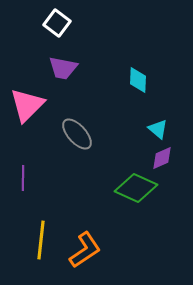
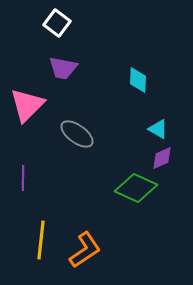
cyan triangle: rotated 10 degrees counterclockwise
gray ellipse: rotated 12 degrees counterclockwise
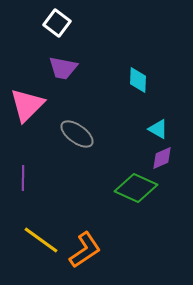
yellow line: rotated 60 degrees counterclockwise
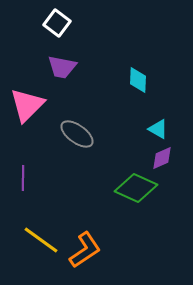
purple trapezoid: moved 1 px left, 1 px up
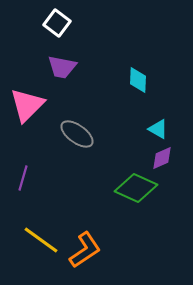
purple line: rotated 15 degrees clockwise
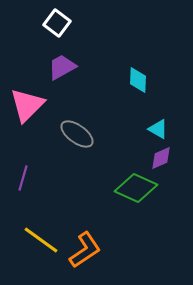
purple trapezoid: rotated 140 degrees clockwise
purple diamond: moved 1 px left
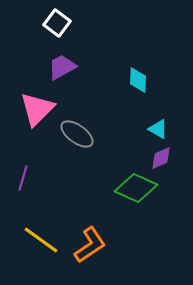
pink triangle: moved 10 px right, 4 px down
orange L-shape: moved 5 px right, 5 px up
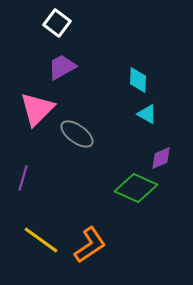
cyan triangle: moved 11 px left, 15 px up
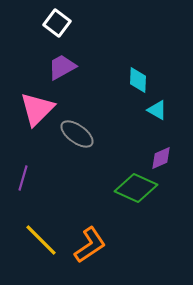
cyan triangle: moved 10 px right, 4 px up
yellow line: rotated 9 degrees clockwise
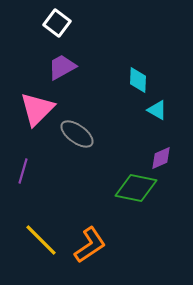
purple line: moved 7 px up
green diamond: rotated 12 degrees counterclockwise
